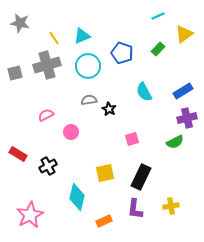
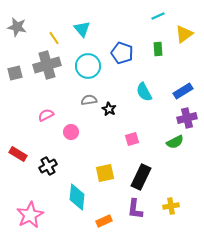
gray star: moved 3 px left, 4 px down
cyan triangle: moved 7 px up; rotated 48 degrees counterclockwise
green rectangle: rotated 48 degrees counterclockwise
cyan diamond: rotated 8 degrees counterclockwise
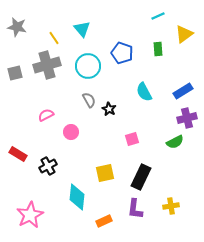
gray semicircle: rotated 70 degrees clockwise
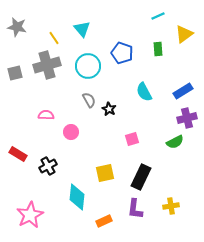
pink semicircle: rotated 28 degrees clockwise
